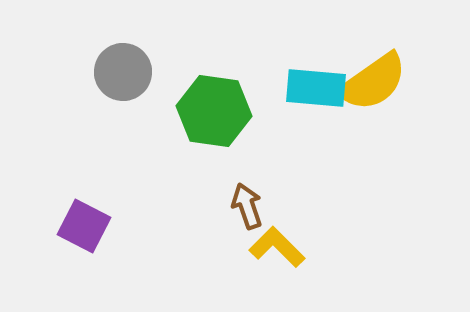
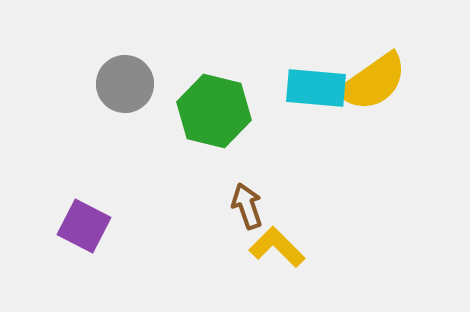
gray circle: moved 2 px right, 12 px down
green hexagon: rotated 6 degrees clockwise
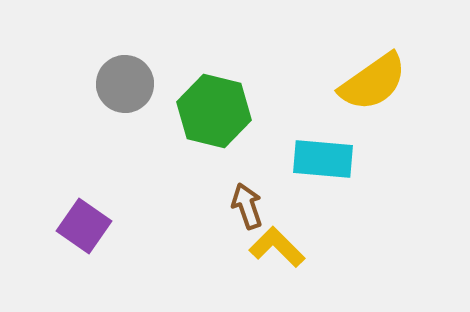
cyan rectangle: moved 7 px right, 71 px down
purple square: rotated 8 degrees clockwise
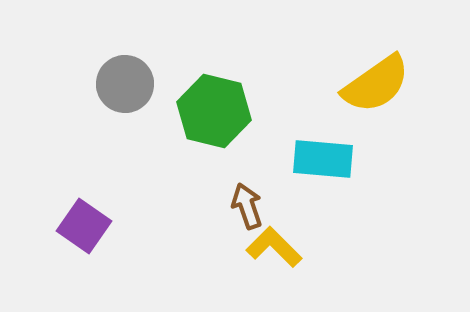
yellow semicircle: moved 3 px right, 2 px down
yellow L-shape: moved 3 px left
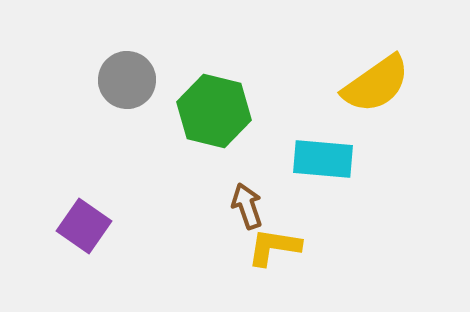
gray circle: moved 2 px right, 4 px up
yellow L-shape: rotated 36 degrees counterclockwise
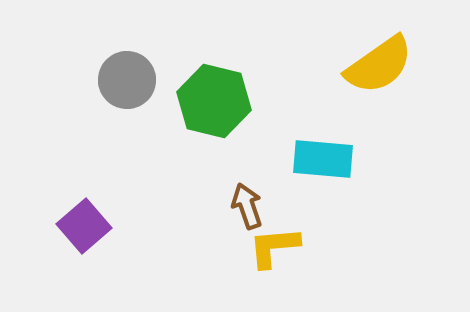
yellow semicircle: moved 3 px right, 19 px up
green hexagon: moved 10 px up
purple square: rotated 14 degrees clockwise
yellow L-shape: rotated 14 degrees counterclockwise
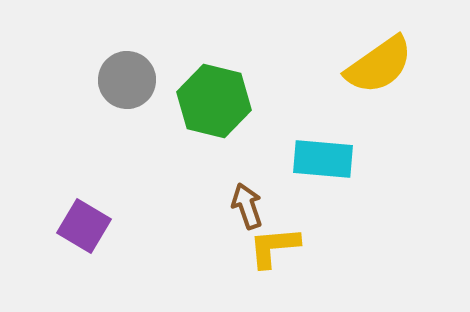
purple square: rotated 18 degrees counterclockwise
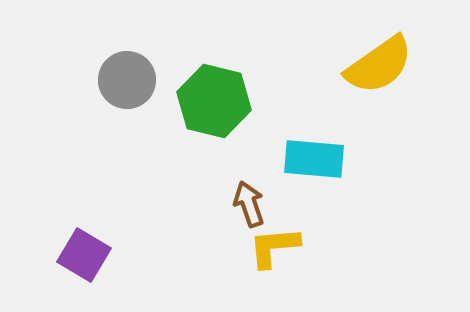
cyan rectangle: moved 9 px left
brown arrow: moved 2 px right, 2 px up
purple square: moved 29 px down
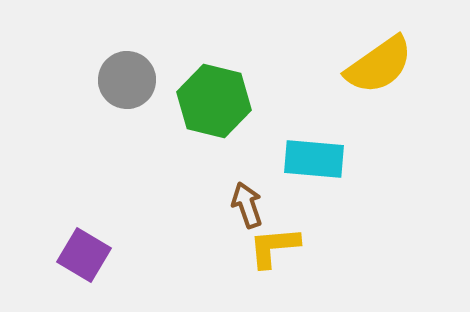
brown arrow: moved 2 px left, 1 px down
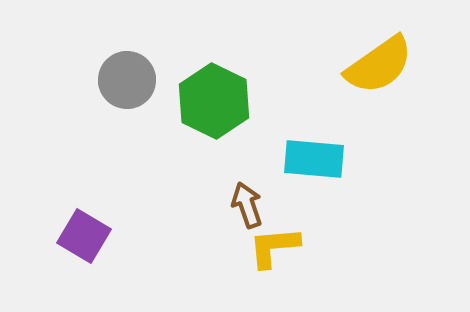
green hexagon: rotated 12 degrees clockwise
purple square: moved 19 px up
